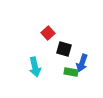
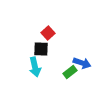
black square: moved 23 px left; rotated 14 degrees counterclockwise
blue arrow: rotated 90 degrees counterclockwise
green rectangle: moved 1 px left; rotated 48 degrees counterclockwise
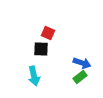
red square: rotated 24 degrees counterclockwise
cyan arrow: moved 1 px left, 9 px down
green rectangle: moved 10 px right, 5 px down
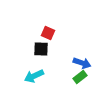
cyan arrow: rotated 78 degrees clockwise
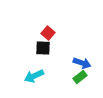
red square: rotated 16 degrees clockwise
black square: moved 2 px right, 1 px up
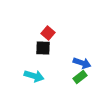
cyan arrow: rotated 138 degrees counterclockwise
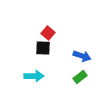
blue arrow: moved 7 px up
cyan arrow: rotated 18 degrees counterclockwise
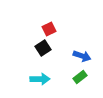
red square: moved 1 px right, 4 px up; rotated 24 degrees clockwise
black square: rotated 35 degrees counterclockwise
cyan arrow: moved 6 px right, 3 px down
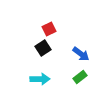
blue arrow: moved 1 px left, 2 px up; rotated 18 degrees clockwise
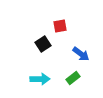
red square: moved 11 px right, 3 px up; rotated 16 degrees clockwise
black square: moved 4 px up
green rectangle: moved 7 px left, 1 px down
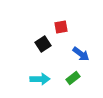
red square: moved 1 px right, 1 px down
